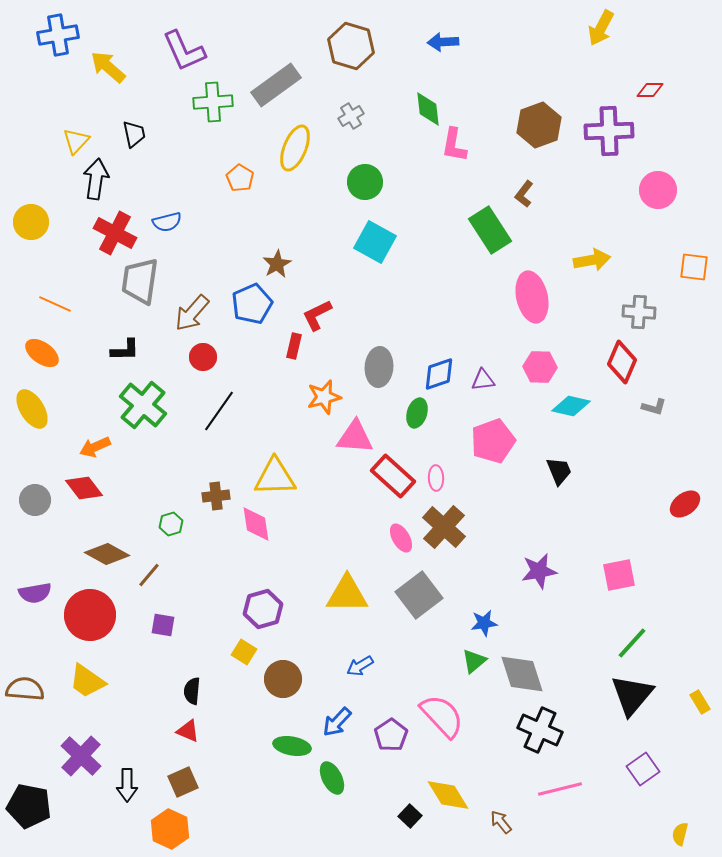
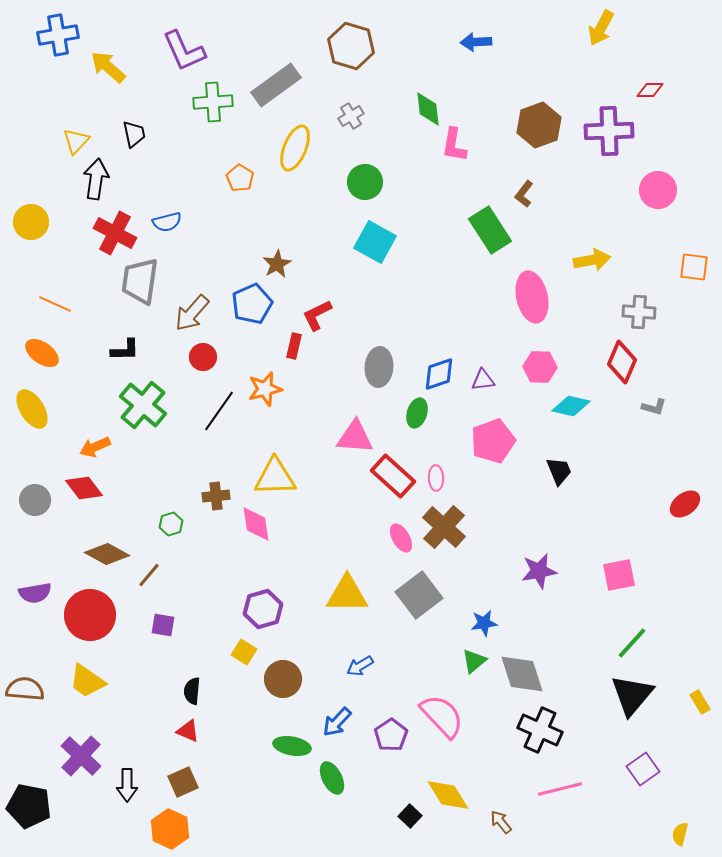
blue arrow at (443, 42): moved 33 px right
orange star at (324, 397): moved 59 px left, 8 px up
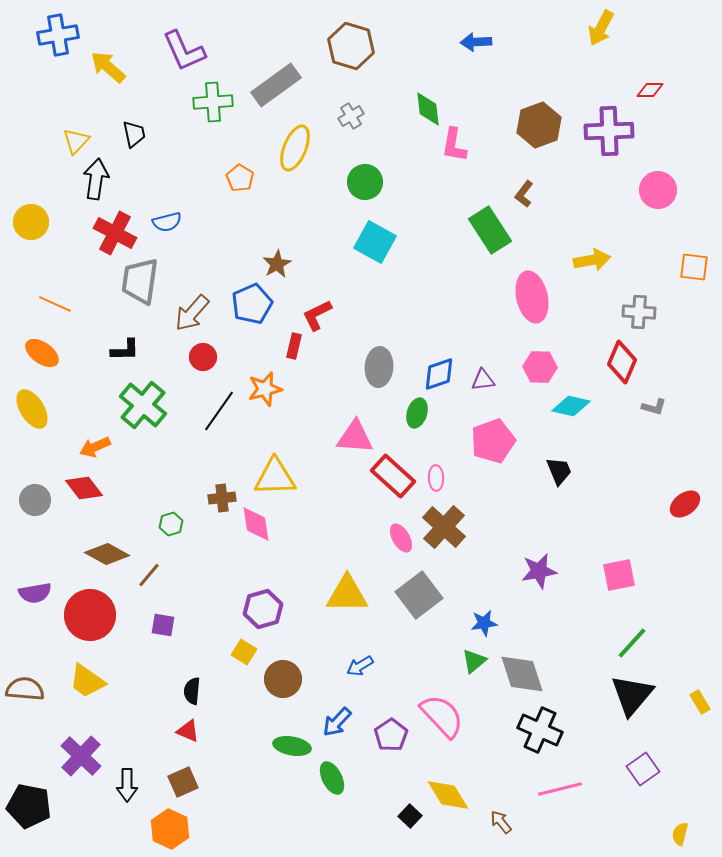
brown cross at (216, 496): moved 6 px right, 2 px down
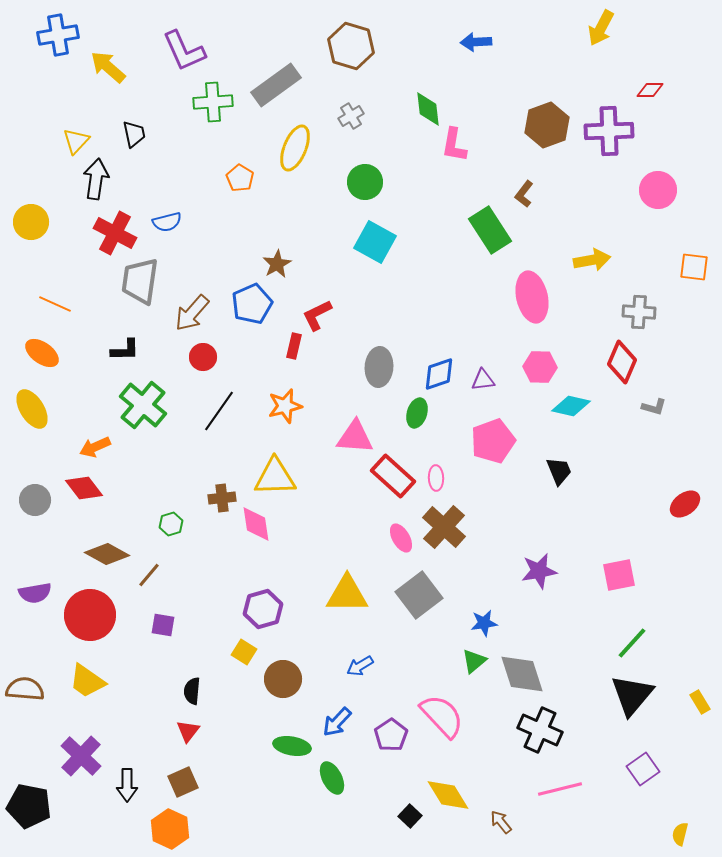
brown hexagon at (539, 125): moved 8 px right
orange star at (265, 389): moved 20 px right, 17 px down
red triangle at (188, 731): rotated 45 degrees clockwise
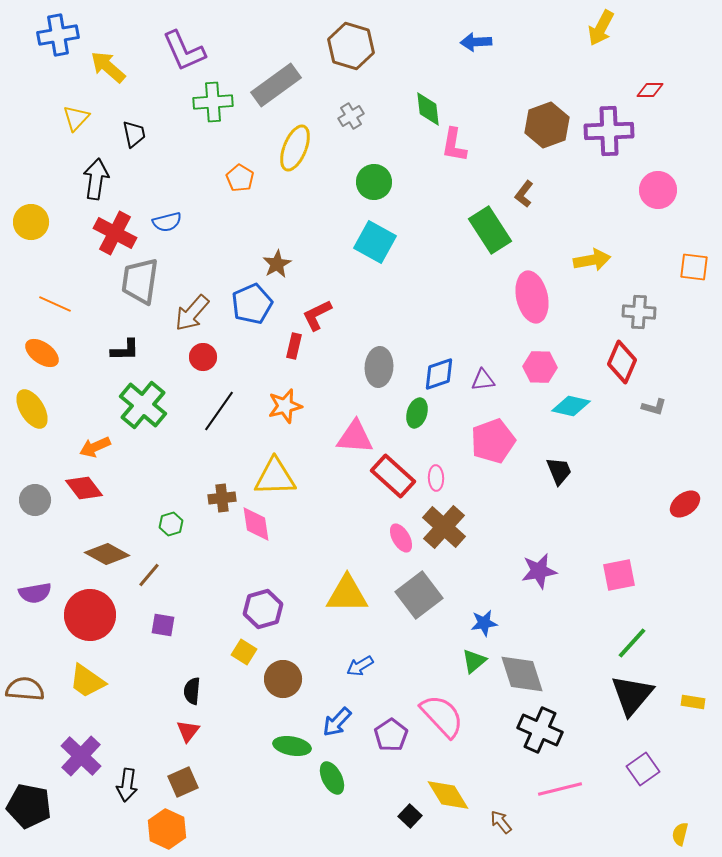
yellow triangle at (76, 141): moved 23 px up
green circle at (365, 182): moved 9 px right
yellow rectangle at (700, 702): moved 7 px left; rotated 50 degrees counterclockwise
black arrow at (127, 785): rotated 8 degrees clockwise
orange hexagon at (170, 829): moved 3 px left
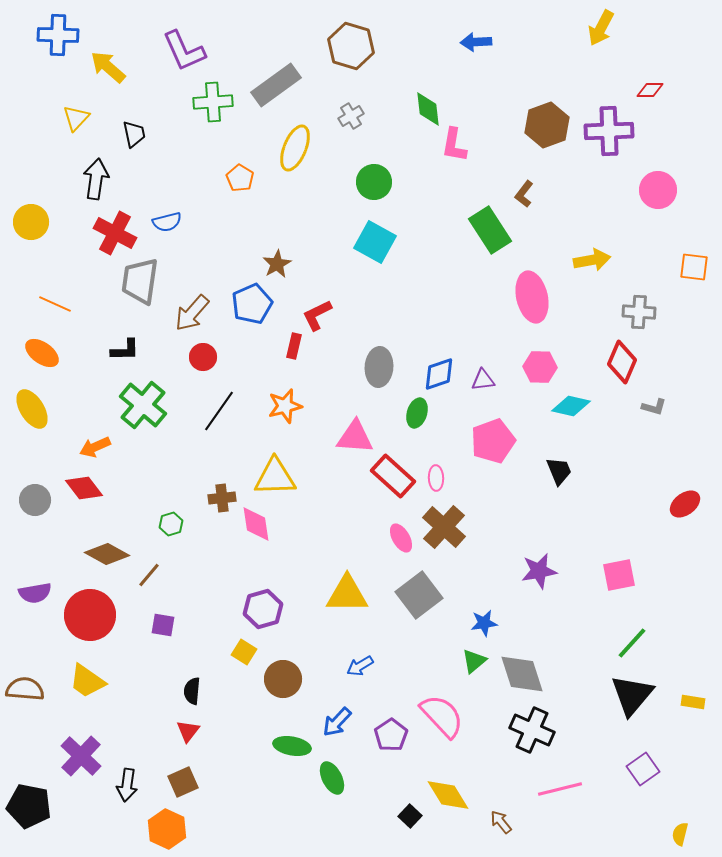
blue cross at (58, 35): rotated 12 degrees clockwise
black cross at (540, 730): moved 8 px left
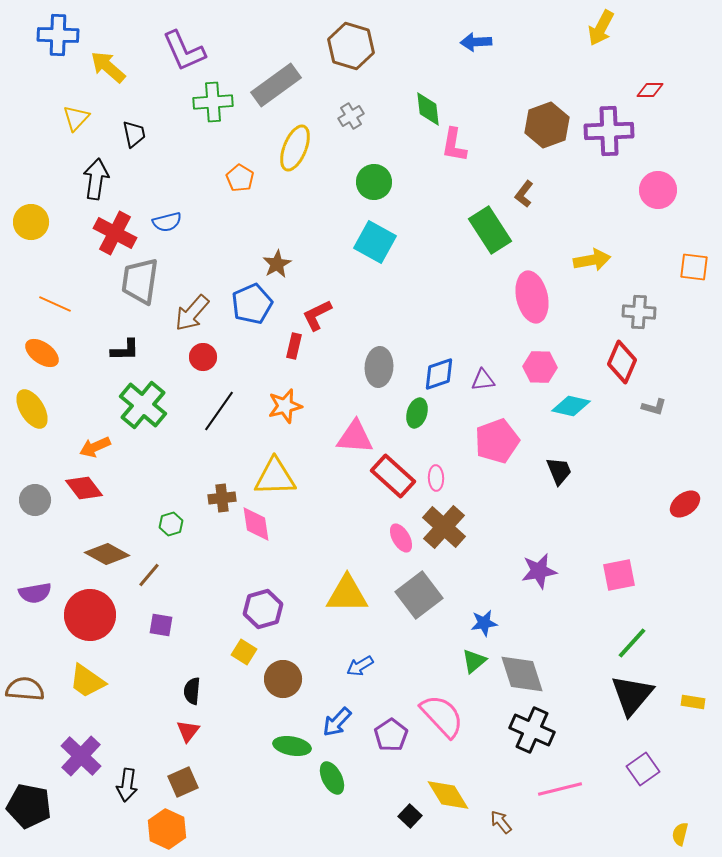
pink pentagon at (493, 441): moved 4 px right
purple square at (163, 625): moved 2 px left
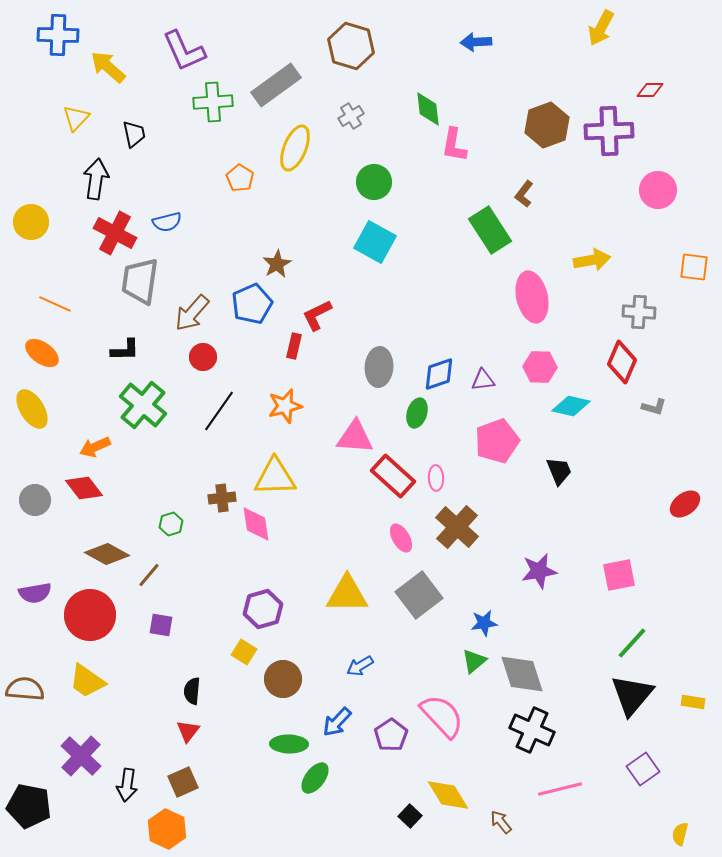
brown cross at (444, 527): moved 13 px right
green ellipse at (292, 746): moved 3 px left, 2 px up; rotated 9 degrees counterclockwise
green ellipse at (332, 778): moved 17 px left; rotated 64 degrees clockwise
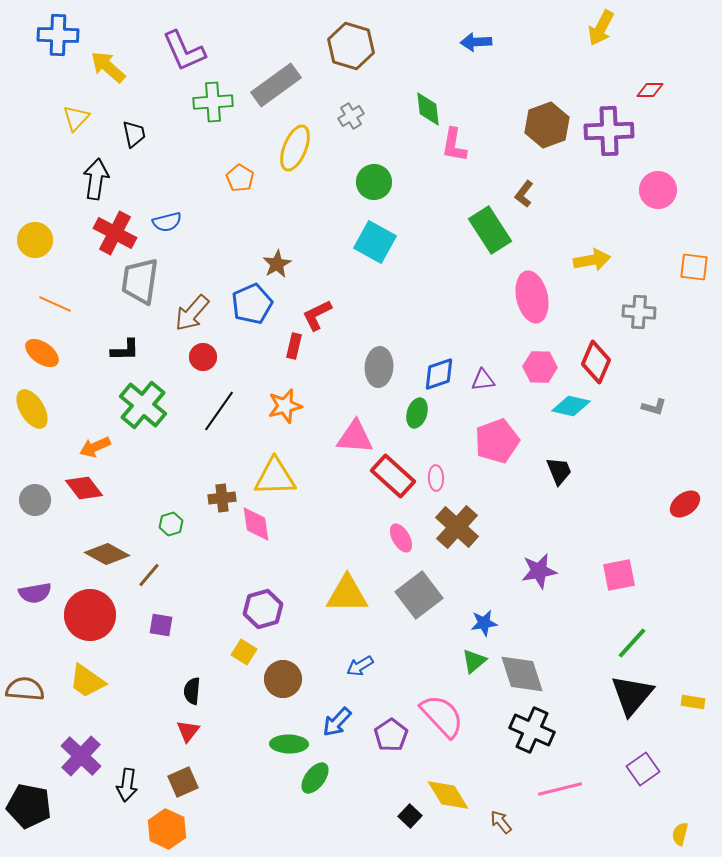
yellow circle at (31, 222): moved 4 px right, 18 px down
red diamond at (622, 362): moved 26 px left
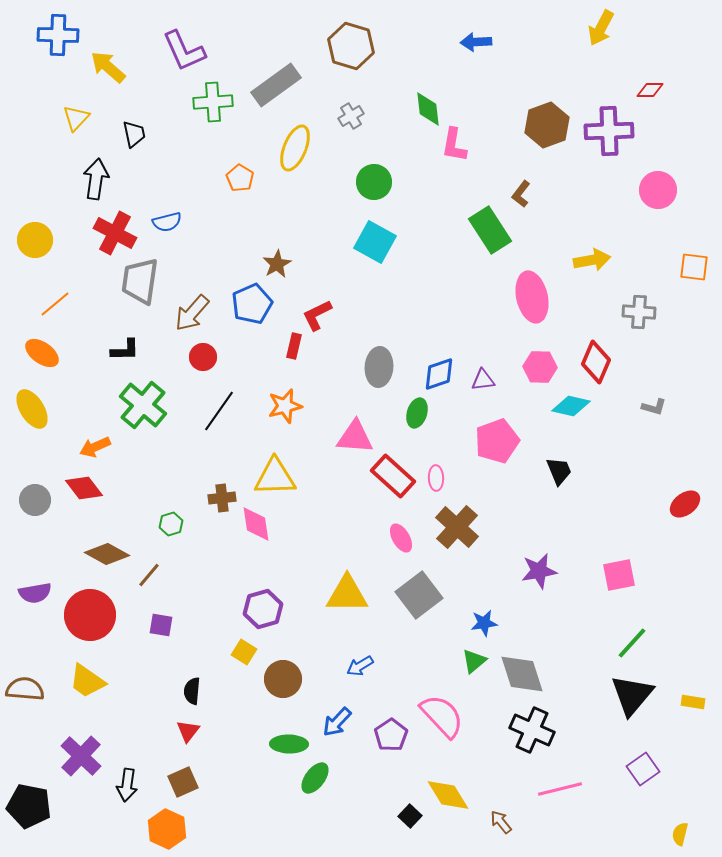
brown L-shape at (524, 194): moved 3 px left
orange line at (55, 304): rotated 64 degrees counterclockwise
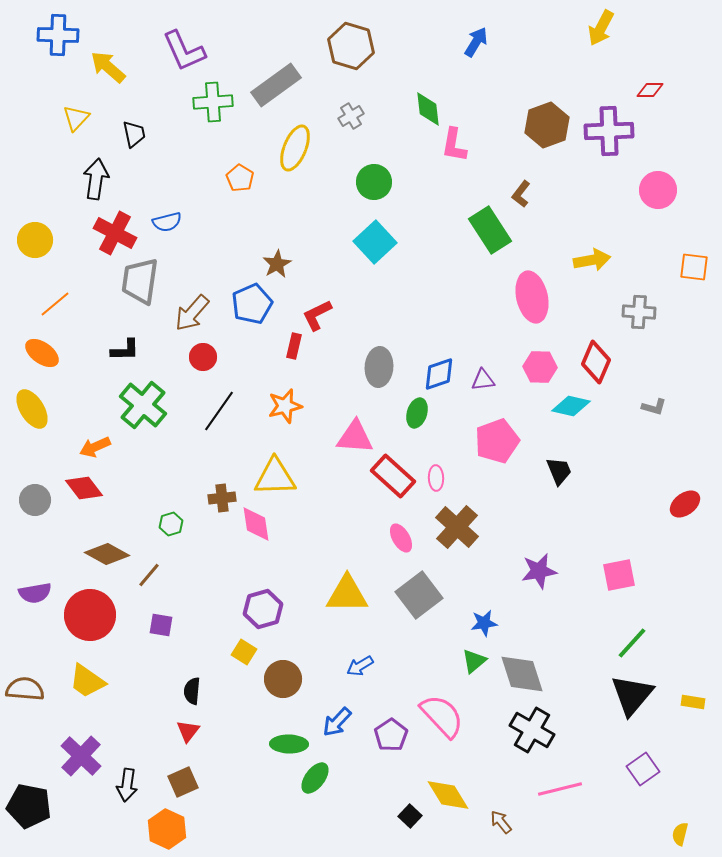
blue arrow at (476, 42): rotated 124 degrees clockwise
cyan square at (375, 242): rotated 18 degrees clockwise
black cross at (532, 730): rotated 6 degrees clockwise
